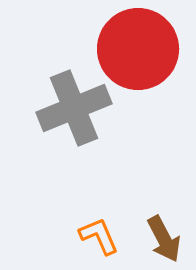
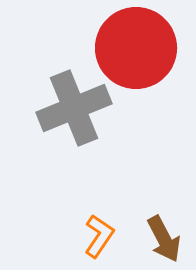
red circle: moved 2 px left, 1 px up
orange L-shape: rotated 57 degrees clockwise
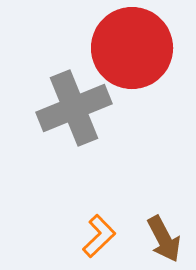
red circle: moved 4 px left
orange L-shape: rotated 12 degrees clockwise
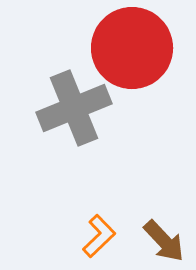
brown arrow: moved 2 px down; rotated 15 degrees counterclockwise
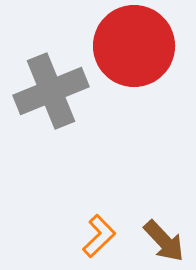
red circle: moved 2 px right, 2 px up
gray cross: moved 23 px left, 17 px up
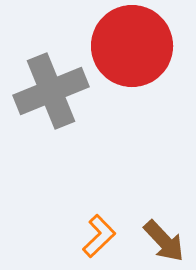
red circle: moved 2 px left
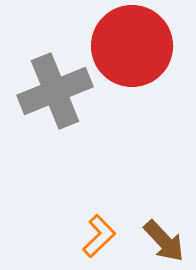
gray cross: moved 4 px right
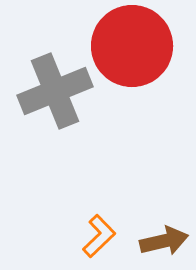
brown arrow: rotated 60 degrees counterclockwise
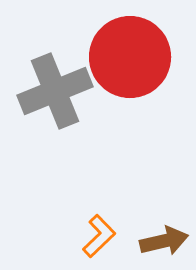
red circle: moved 2 px left, 11 px down
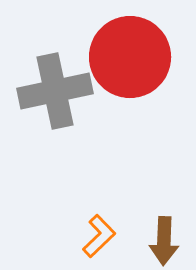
gray cross: rotated 10 degrees clockwise
brown arrow: rotated 105 degrees clockwise
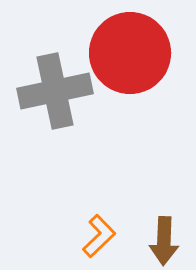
red circle: moved 4 px up
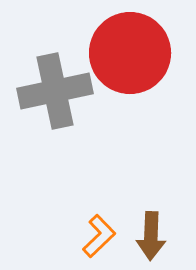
brown arrow: moved 13 px left, 5 px up
